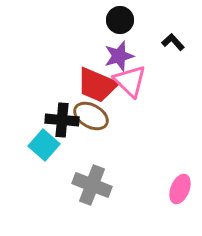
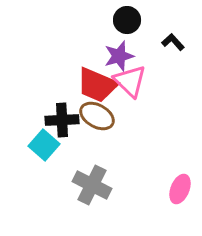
black circle: moved 7 px right
brown ellipse: moved 6 px right
black cross: rotated 8 degrees counterclockwise
gray cross: rotated 6 degrees clockwise
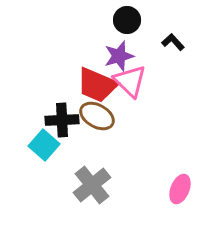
gray cross: rotated 24 degrees clockwise
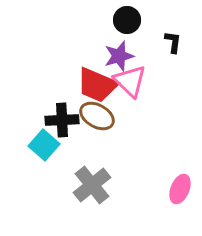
black L-shape: rotated 50 degrees clockwise
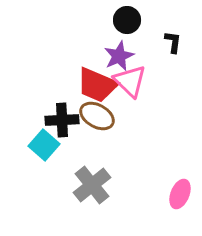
purple star: rotated 8 degrees counterclockwise
pink ellipse: moved 5 px down
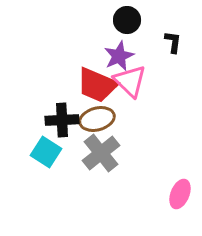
brown ellipse: moved 3 px down; rotated 44 degrees counterclockwise
cyan square: moved 2 px right, 7 px down; rotated 8 degrees counterclockwise
gray cross: moved 9 px right, 32 px up
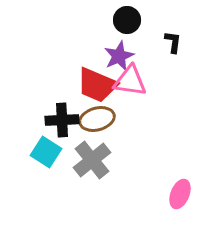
pink triangle: rotated 36 degrees counterclockwise
gray cross: moved 9 px left, 7 px down
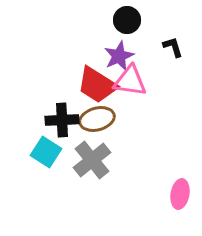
black L-shape: moved 5 px down; rotated 25 degrees counterclockwise
red trapezoid: rotated 9 degrees clockwise
pink ellipse: rotated 12 degrees counterclockwise
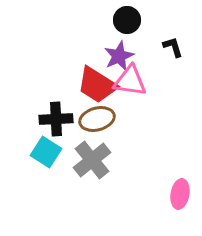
black cross: moved 6 px left, 1 px up
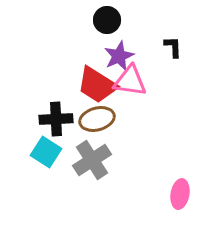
black circle: moved 20 px left
black L-shape: rotated 15 degrees clockwise
gray cross: rotated 6 degrees clockwise
